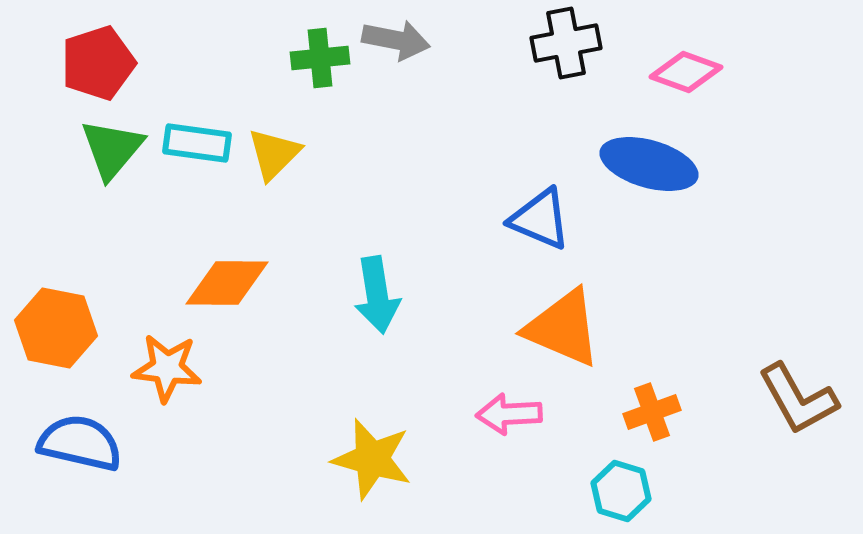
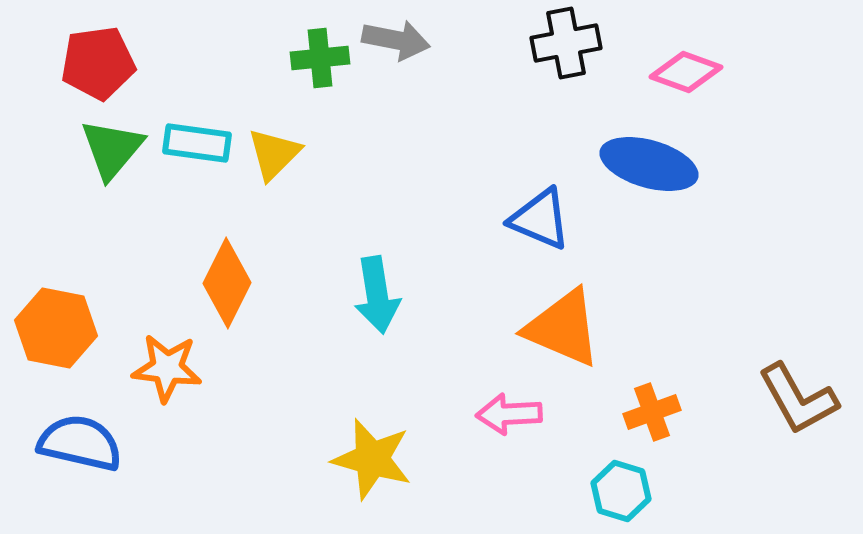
red pentagon: rotated 10 degrees clockwise
orange diamond: rotated 64 degrees counterclockwise
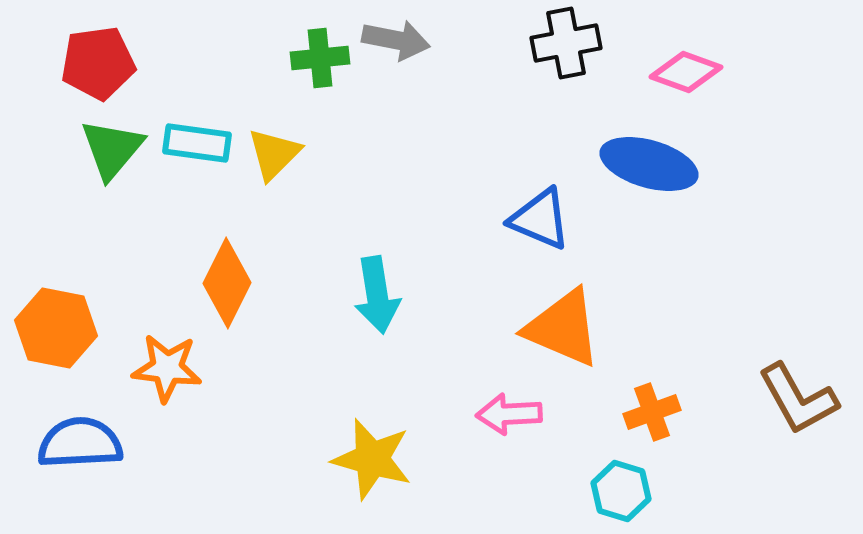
blue semicircle: rotated 16 degrees counterclockwise
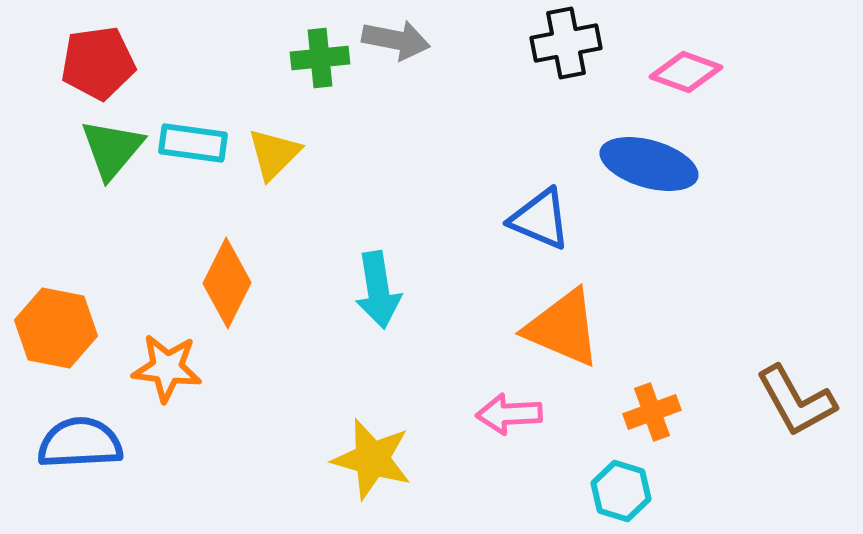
cyan rectangle: moved 4 px left
cyan arrow: moved 1 px right, 5 px up
brown L-shape: moved 2 px left, 2 px down
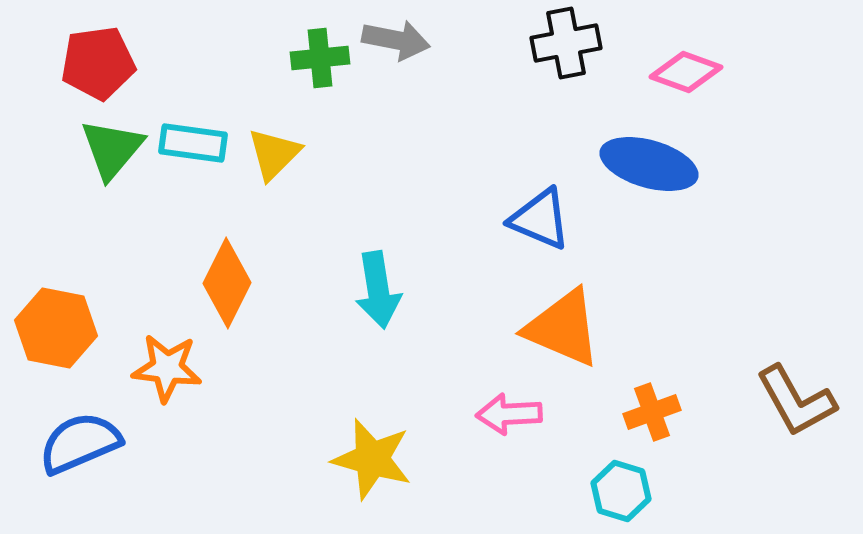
blue semicircle: rotated 20 degrees counterclockwise
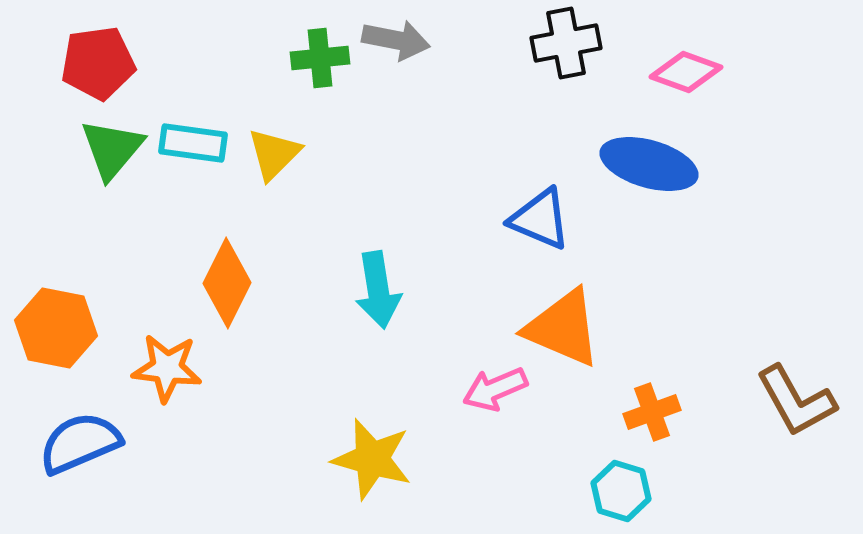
pink arrow: moved 14 px left, 25 px up; rotated 20 degrees counterclockwise
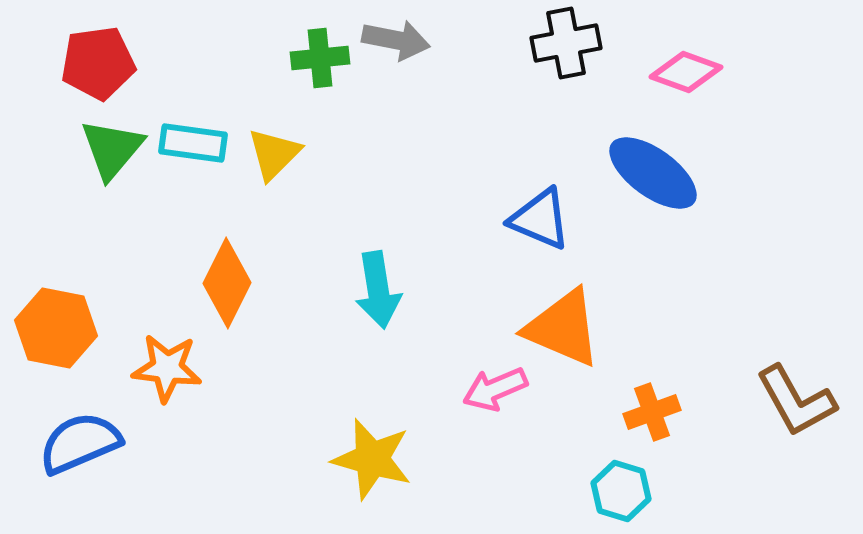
blue ellipse: moved 4 px right, 9 px down; rotated 20 degrees clockwise
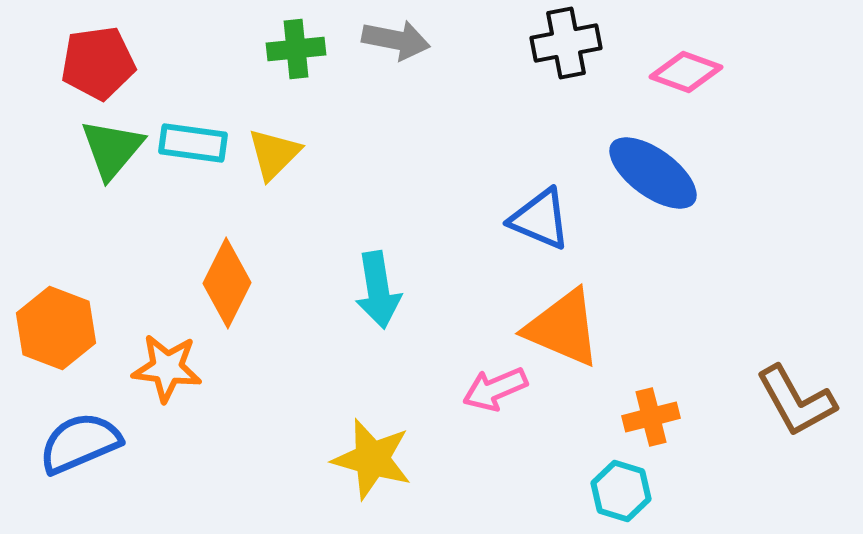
green cross: moved 24 px left, 9 px up
orange hexagon: rotated 10 degrees clockwise
orange cross: moved 1 px left, 5 px down; rotated 6 degrees clockwise
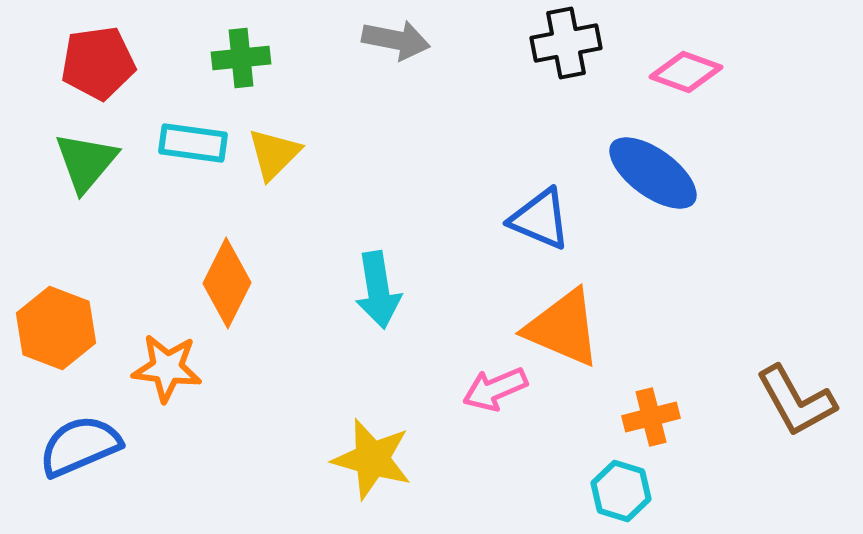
green cross: moved 55 px left, 9 px down
green triangle: moved 26 px left, 13 px down
blue semicircle: moved 3 px down
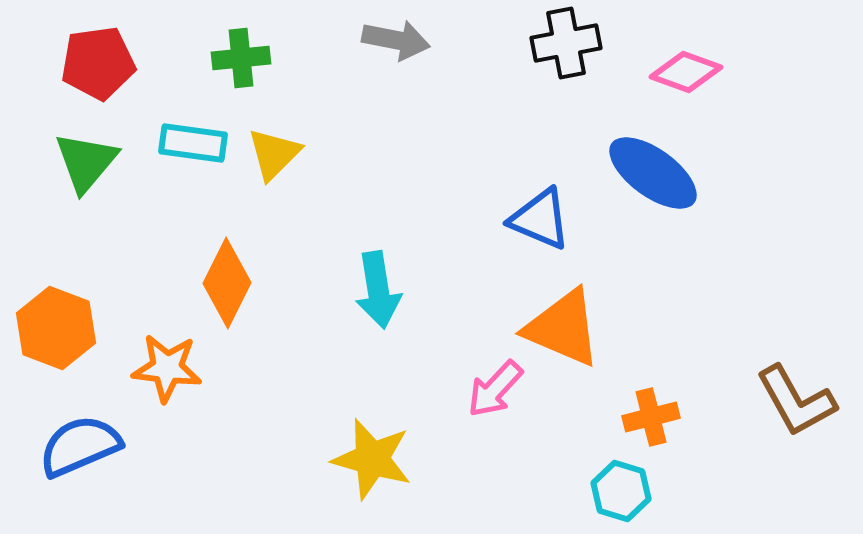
pink arrow: rotated 24 degrees counterclockwise
